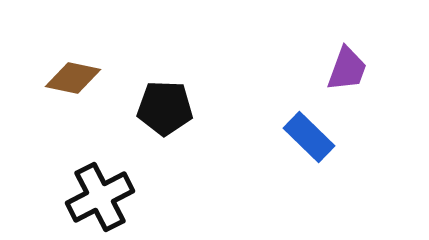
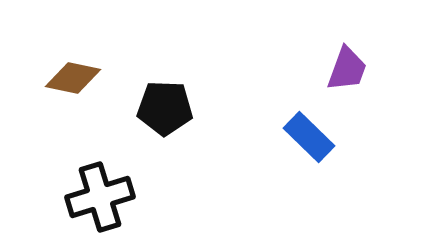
black cross: rotated 10 degrees clockwise
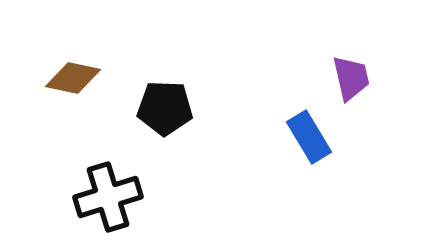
purple trapezoid: moved 4 px right, 9 px down; rotated 33 degrees counterclockwise
blue rectangle: rotated 15 degrees clockwise
black cross: moved 8 px right
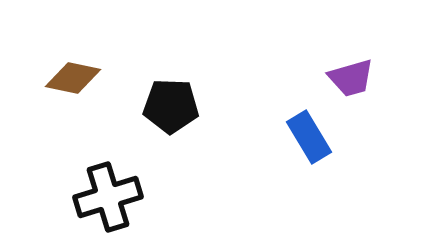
purple trapezoid: rotated 87 degrees clockwise
black pentagon: moved 6 px right, 2 px up
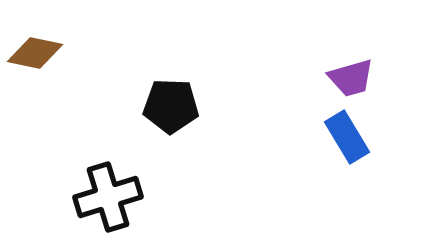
brown diamond: moved 38 px left, 25 px up
blue rectangle: moved 38 px right
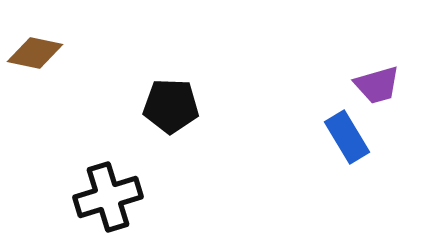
purple trapezoid: moved 26 px right, 7 px down
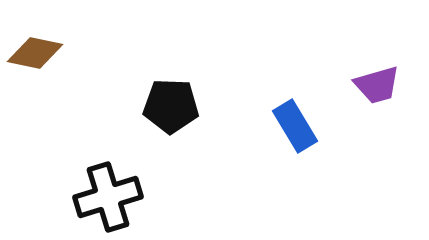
blue rectangle: moved 52 px left, 11 px up
